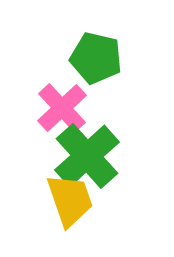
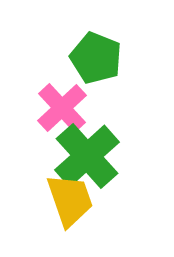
green pentagon: rotated 9 degrees clockwise
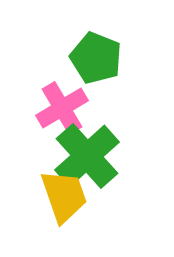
pink cross: rotated 12 degrees clockwise
yellow trapezoid: moved 6 px left, 4 px up
